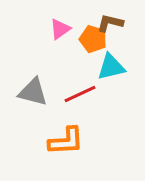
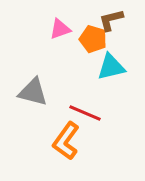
brown L-shape: moved 1 px right, 3 px up; rotated 28 degrees counterclockwise
pink triangle: rotated 15 degrees clockwise
red line: moved 5 px right, 19 px down; rotated 48 degrees clockwise
orange L-shape: rotated 129 degrees clockwise
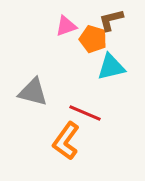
pink triangle: moved 6 px right, 3 px up
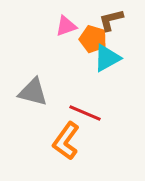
cyan triangle: moved 4 px left, 9 px up; rotated 16 degrees counterclockwise
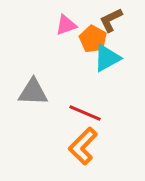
brown L-shape: rotated 12 degrees counterclockwise
pink triangle: moved 1 px up
orange pentagon: rotated 12 degrees clockwise
gray triangle: rotated 12 degrees counterclockwise
orange L-shape: moved 17 px right, 5 px down; rotated 9 degrees clockwise
